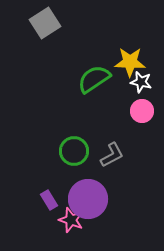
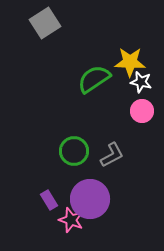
purple circle: moved 2 px right
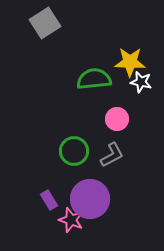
green semicircle: rotated 28 degrees clockwise
pink circle: moved 25 px left, 8 px down
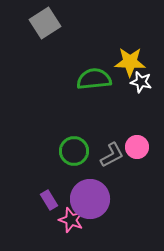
pink circle: moved 20 px right, 28 px down
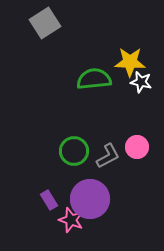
gray L-shape: moved 4 px left, 1 px down
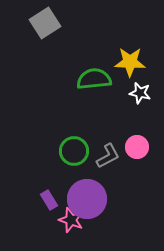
white star: moved 1 px left, 11 px down
purple circle: moved 3 px left
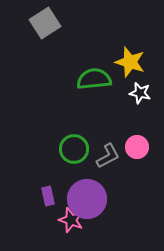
yellow star: rotated 16 degrees clockwise
green circle: moved 2 px up
purple rectangle: moved 1 px left, 4 px up; rotated 18 degrees clockwise
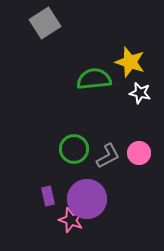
pink circle: moved 2 px right, 6 px down
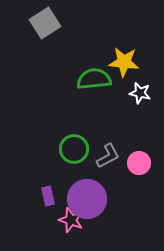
yellow star: moved 6 px left; rotated 12 degrees counterclockwise
pink circle: moved 10 px down
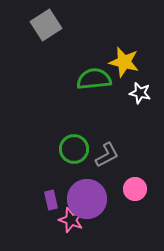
gray square: moved 1 px right, 2 px down
yellow star: rotated 8 degrees clockwise
gray L-shape: moved 1 px left, 1 px up
pink circle: moved 4 px left, 26 px down
purple rectangle: moved 3 px right, 4 px down
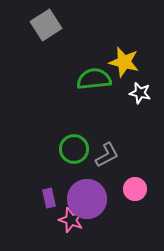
purple rectangle: moved 2 px left, 2 px up
